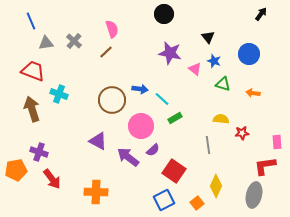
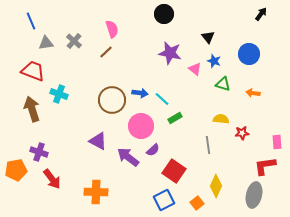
blue arrow: moved 4 px down
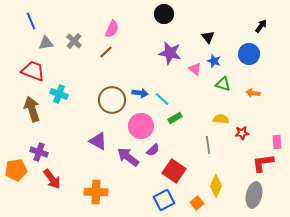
black arrow: moved 12 px down
pink semicircle: rotated 42 degrees clockwise
red L-shape: moved 2 px left, 3 px up
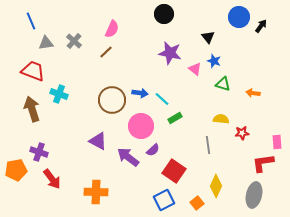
blue circle: moved 10 px left, 37 px up
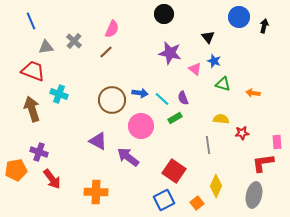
black arrow: moved 3 px right; rotated 24 degrees counterclockwise
gray triangle: moved 4 px down
purple semicircle: moved 30 px right, 52 px up; rotated 112 degrees clockwise
